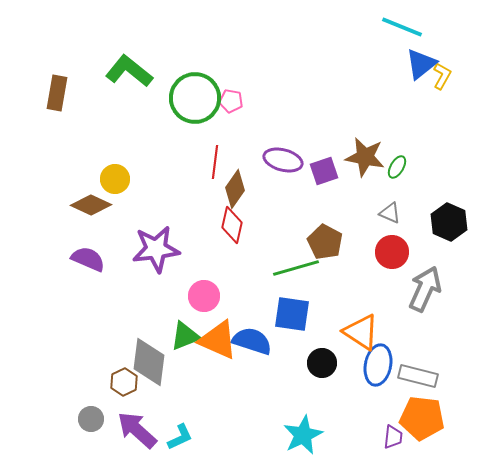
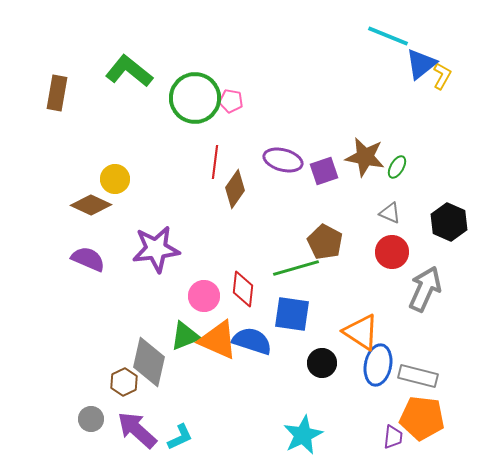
cyan line at (402, 27): moved 14 px left, 9 px down
red diamond at (232, 225): moved 11 px right, 64 px down; rotated 6 degrees counterclockwise
gray diamond at (149, 362): rotated 6 degrees clockwise
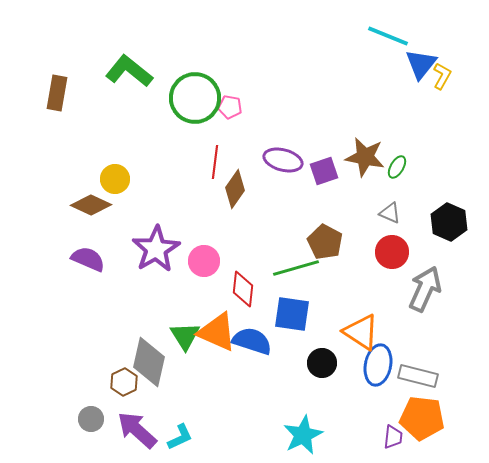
blue triangle at (421, 64): rotated 12 degrees counterclockwise
pink pentagon at (231, 101): moved 1 px left, 6 px down
purple star at (156, 249): rotated 24 degrees counterclockwise
pink circle at (204, 296): moved 35 px up
green triangle at (185, 336): rotated 40 degrees counterclockwise
orange triangle at (218, 340): moved 1 px left, 8 px up
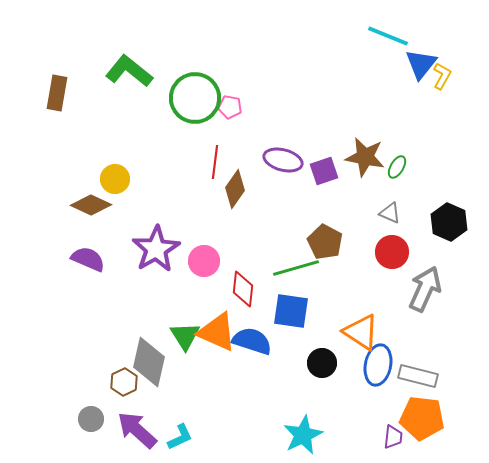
blue square at (292, 314): moved 1 px left, 3 px up
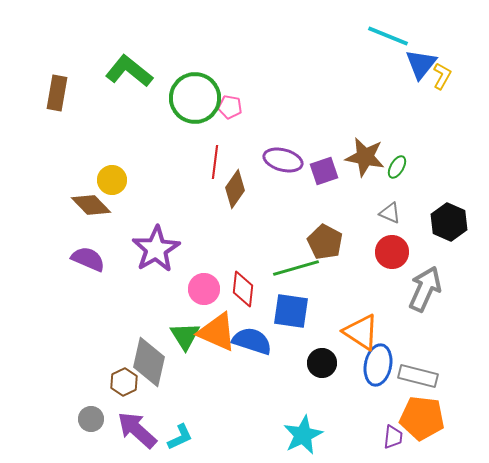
yellow circle at (115, 179): moved 3 px left, 1 px down
brown diamond at (91, 205): rotated 21 degrees clockwise
pink circle at (204, 261): moved 28 px down
